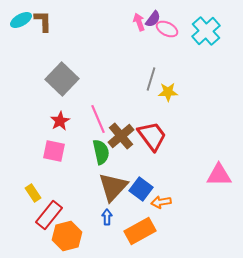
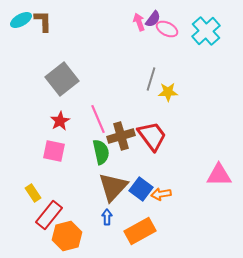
gray square: rotated 8 degrees clockwise
brown cross: rotated 24 degrees clockwise
orange arrow: moved 8 px up
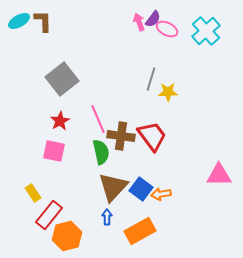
cyan ellipse: moved 2 px left, 1 px down
brown cross: rotated 24 degrees clockwise
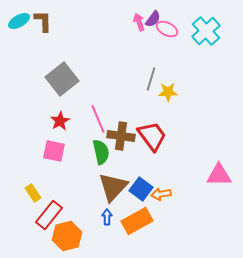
orange rectangle: moved 3 px left, 10 px up
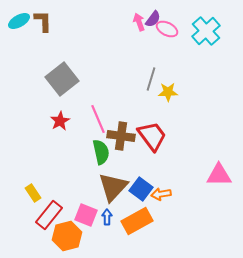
pink square: moved 32 px right, 64 px down; rotated 10 degrees clockwise
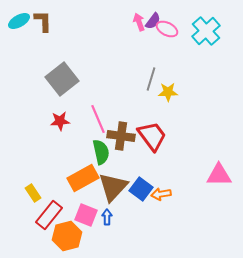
purple semicircle: moved 2 px down
red star: rotated 24 degrees clockwise
orange rectangle: moved 54 px left, 43 px up
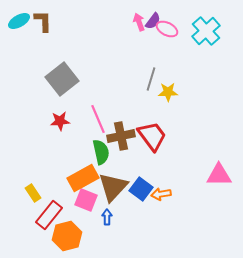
brown cross: rotated 20 degrees counterclockwise
pink square: moved 15 px up
